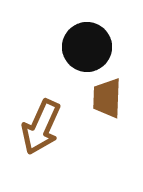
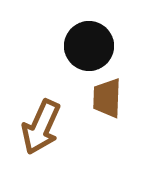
black circle: moved 2 px right, 1 px up
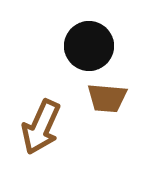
brown trapezoid: rotated 87 degrees counterclockwise
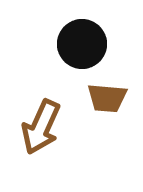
black circle: moved 7 px left, 2 px up
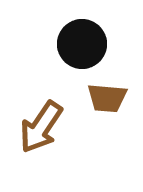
brown arrow: rotated 10 degrees clockwise
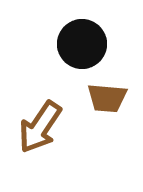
brown arrow: moved 1 px left
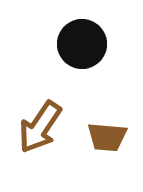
brown trapezoid: moved 39 px down
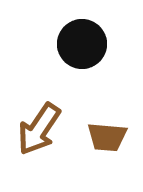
brown arrow: moved 1 px left, 2 px down
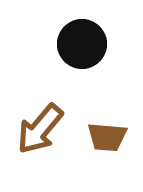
brown arrow: moved 1 px right; rotated 6 degrees clockwise
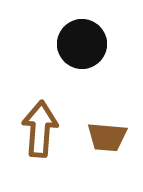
brown arrow: rotated 144 degrees clockwise
